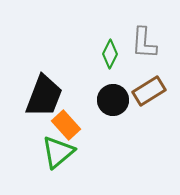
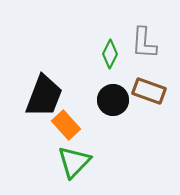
brown rectangle: rotated 52 degrees clockwise
green triangle: moved 16 px right, 10 px down; rotated 6 degrees counterclockwise
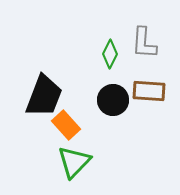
brown rectangle: rotated 16 degrees counterclockwise
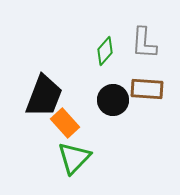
green diamond: moved 5 px left, 3 px up; rotated 16 degrees clockwise
brown rectangle: moved 2 px left, 2 px up
orange rectangle: moved 1 px left, 2 px up
green triangle: moved 4 px up
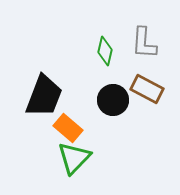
green diamond: rotated 28 degrees counterclockwise
brown rectangle: rotated 24 degrees clockwise
orange rectangle: moved 3 px right, 5 px down; rotated 8 degrees counterclockwise
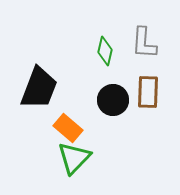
brown rectangle: moved 1 px right, 3 px down; rotated 64 degrees clockwise
black trapezoid: moved 5 px left, 8 px up
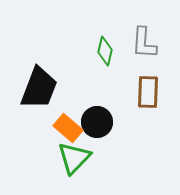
black circle: moved 16 px left, 22 px down
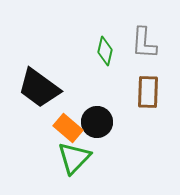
black trapezoid: rotated 105 degrees clockwise
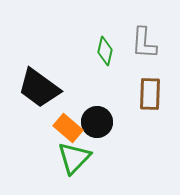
brown rectangle: moved 2 px right, 2 px down
